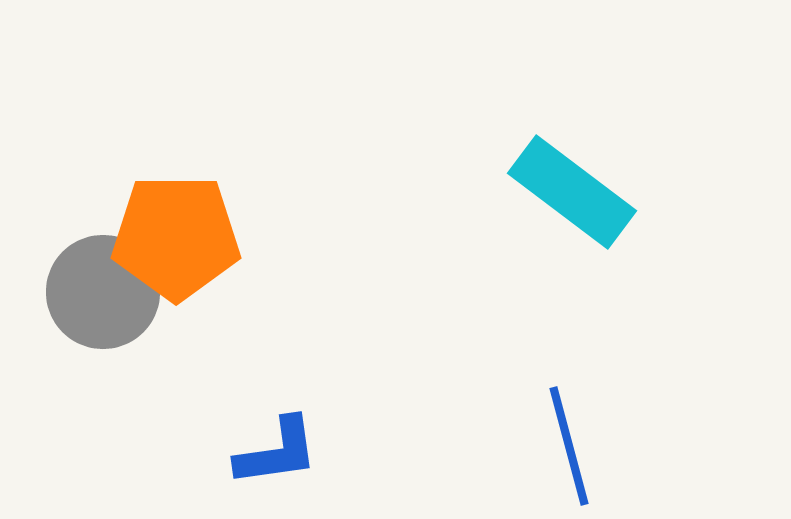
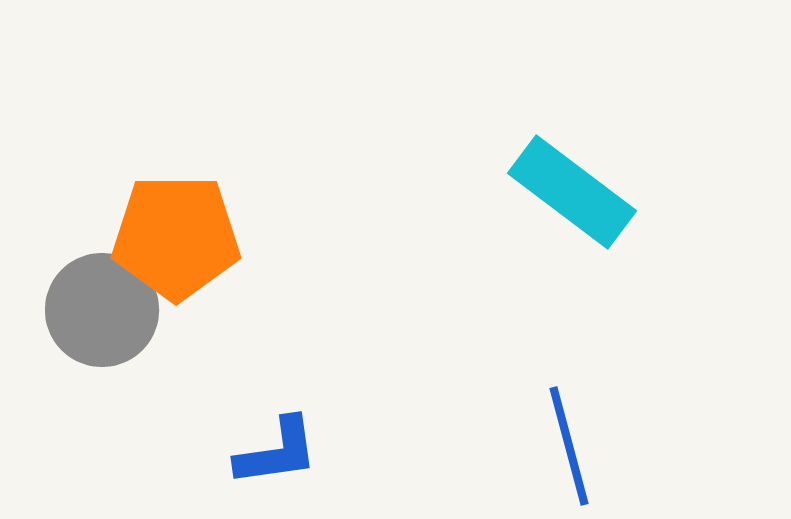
gray circle: moved 1 px left, 18 px down
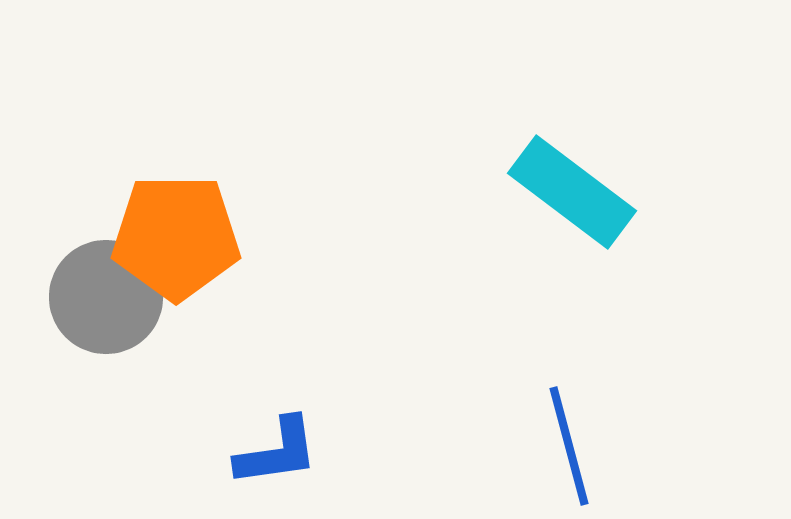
gray circle: moved 4 px right, 13 px up
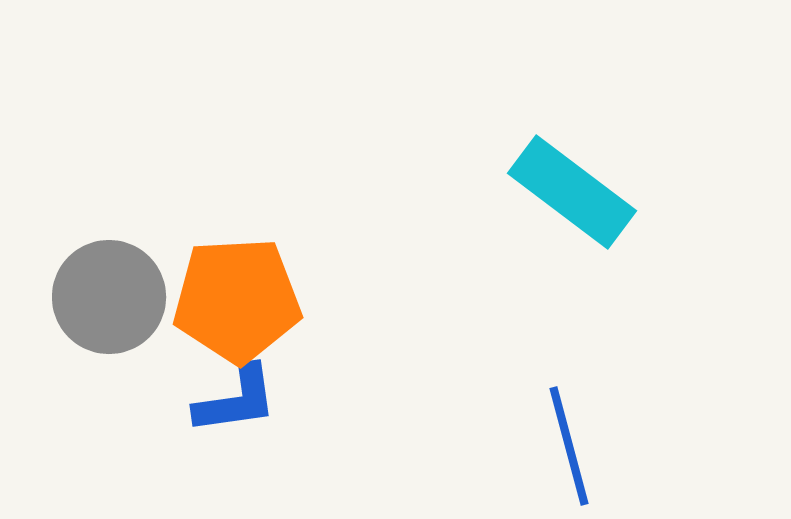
orange pentagon: moved 61 px right, 63 px down; rotated 3 degrees counterclockwise
gray circle: moved 3 px right
blue L-shape: moved 41 px left, 52 px up
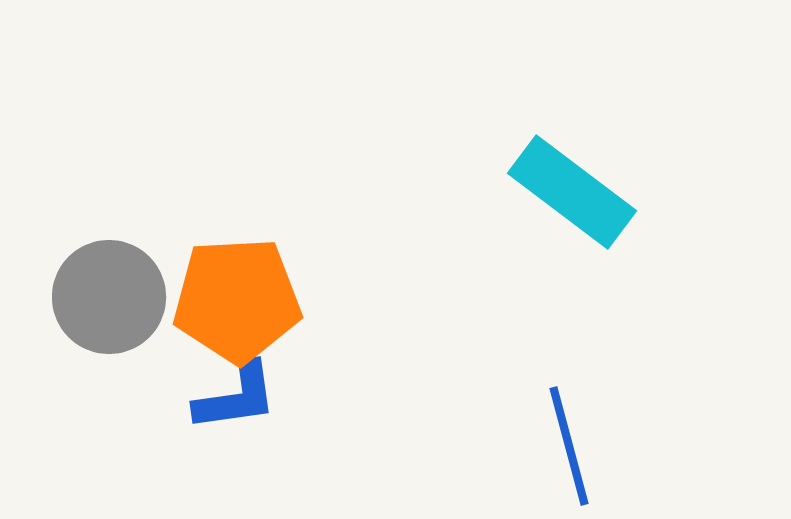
blue L-shape: moved 3 px up
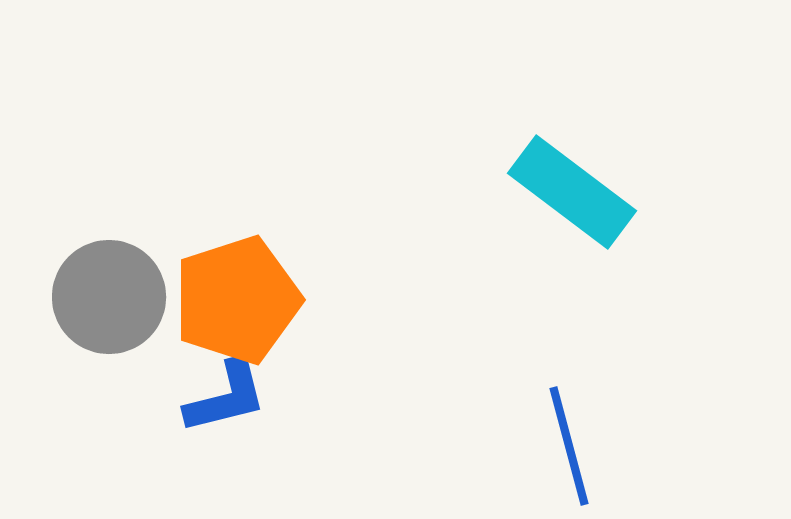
orange pentagon: rotated 15 degrees counterclockwise
blue L-shape: moved 10 px left; rotated 6 degrees counterclockwise
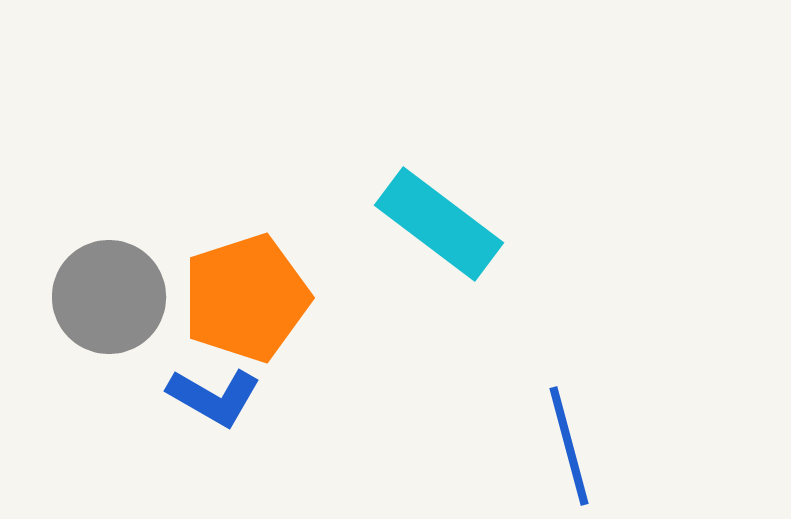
cyan rectangle: moved 133 px left, 32 px down
orange pentagon: moved 9 px right, 2 px up
blue L-shape: moved 12 px left; rotated 44 degrees clockwise
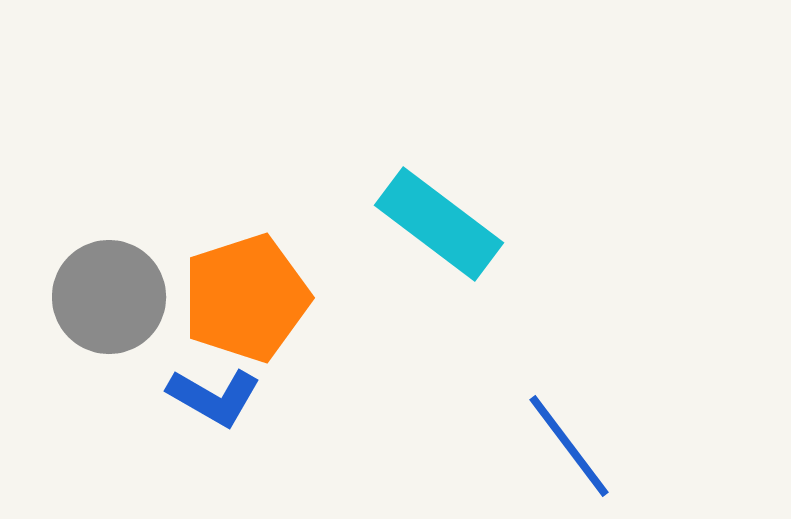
blue line: rotated 22 degrees counterclockwise
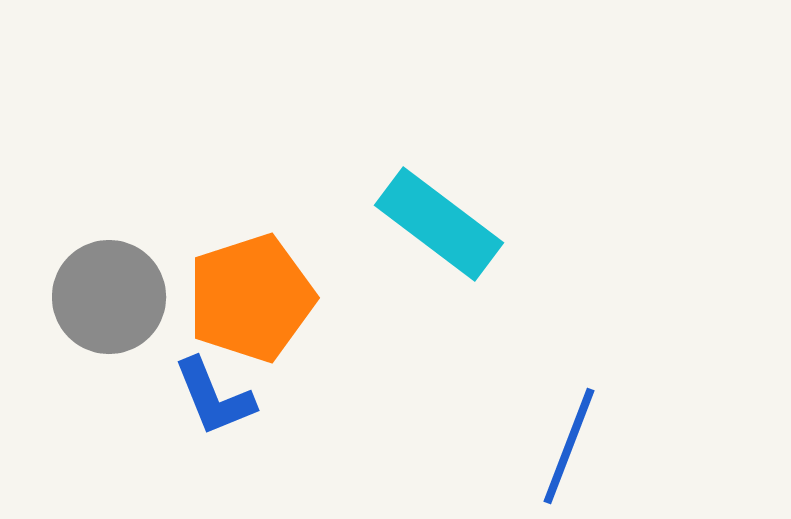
orange pentagon: moved 5 px right
blue L-shape: rotated 38 degrees clockwise
blue line: rotated 58 degrees clockwise
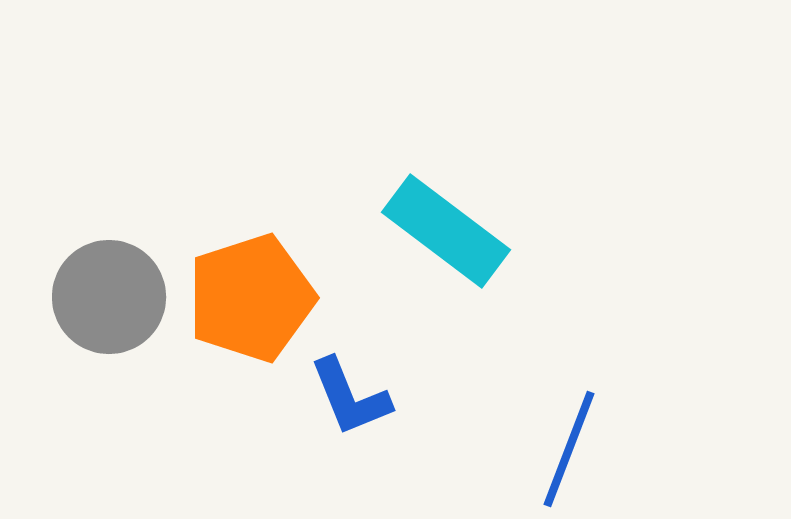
cyan rectangle: moved 7 px right, 7 px down
blue L-shape: moved 136 px right
blue line: moved 3 px down
